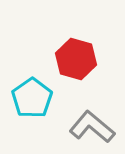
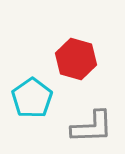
gray L-shape: rotated 138 degrees clockwise
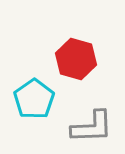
cyan pentagon: moved 2 px right, 1 px down
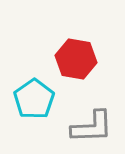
red hexagon: rotated 6 degrees counterclockwise
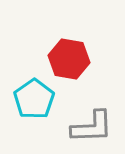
red hexagon: moved 7 px left
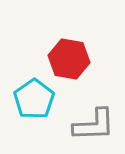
gray L-shape: moved 2 px right, 2 px up
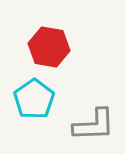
red hexagon: moved 20 px left, 12 px up
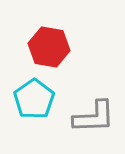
gray L-shape: moved 8 px up
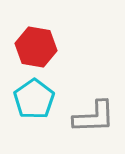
red hexagon: moved 13 px left
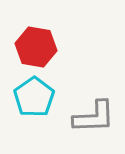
cyan pentagon: moved 2 px up
